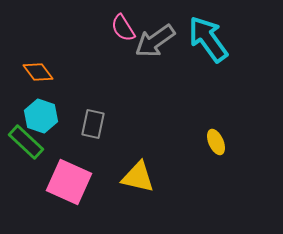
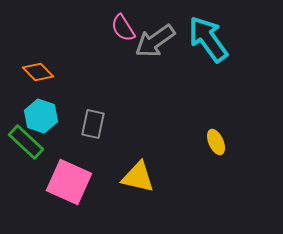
orange diamond: rotated 8 degrees counterclockwise
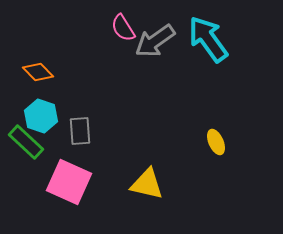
gray rectangle: moved 13 px left, 7 px down; rotated 16 degrees counterclockwise
yellow triangle: moved 9 px right, 7 px down
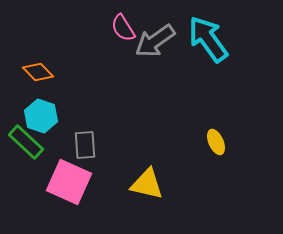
gray rectangle: moved 5 px right, 14 px down
